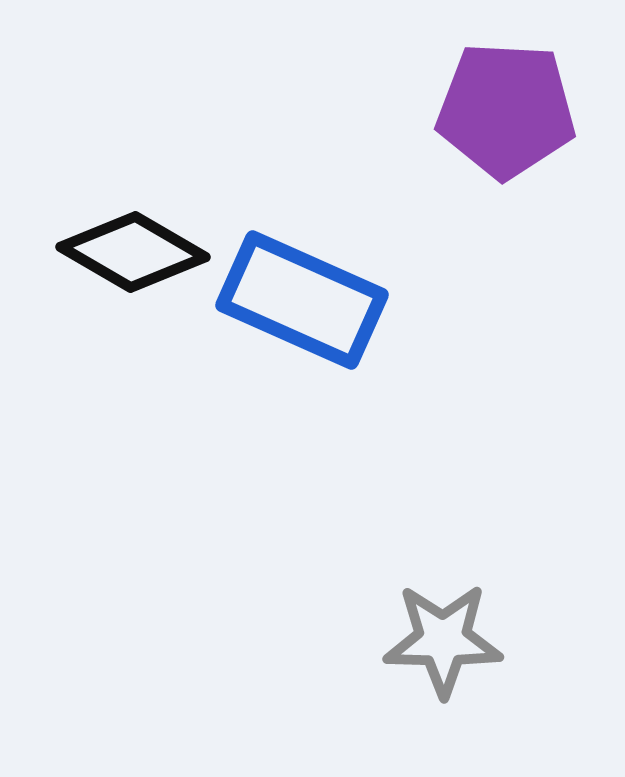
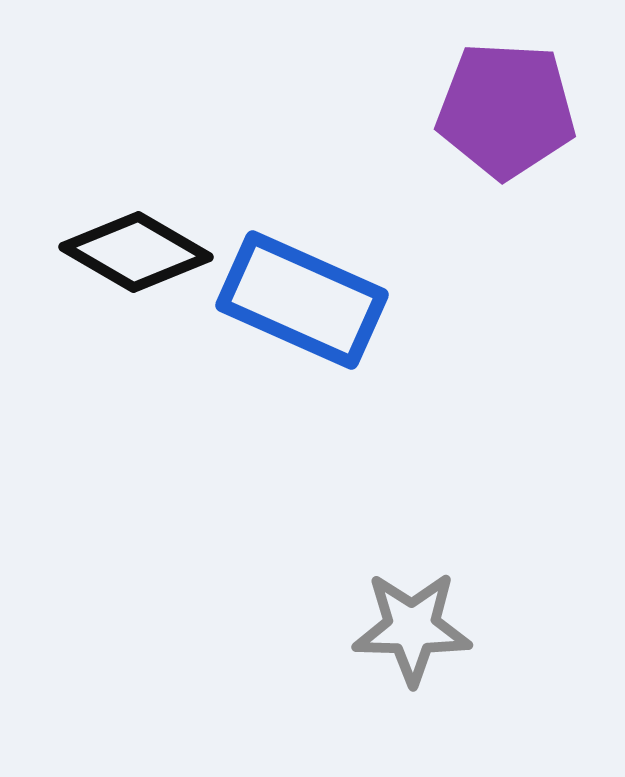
black diamond: moved 3 px right
gray star: moved 31 px left, 12 px up
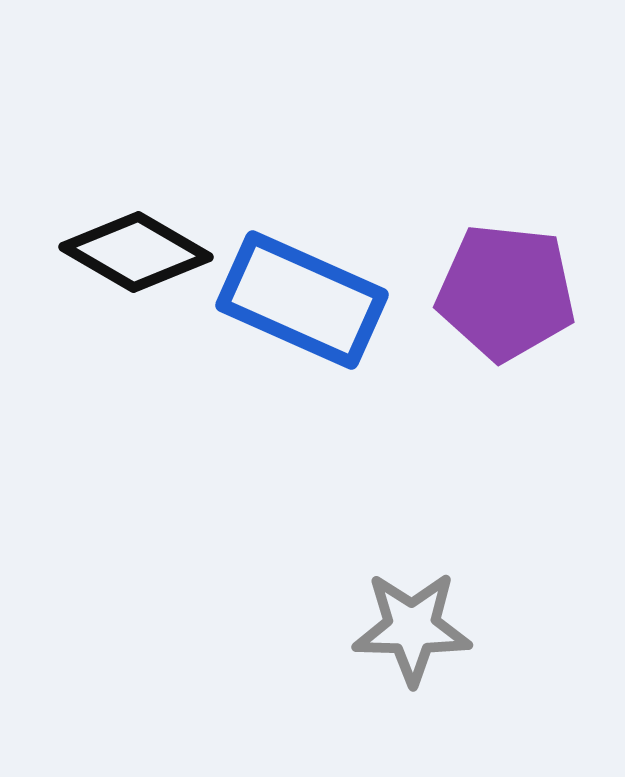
purple pentagon: moved 182 px down; rotated 3 degrees clockwise
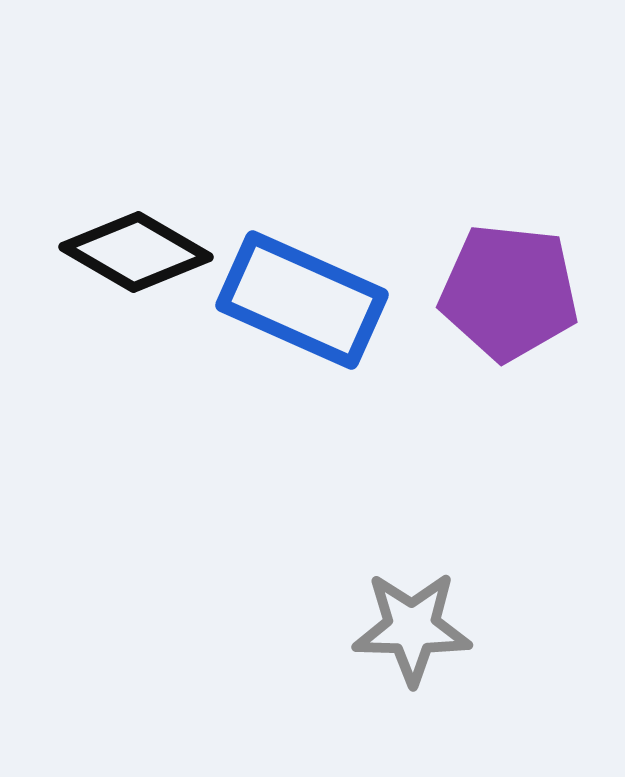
purple pentagon: moved 3 px right
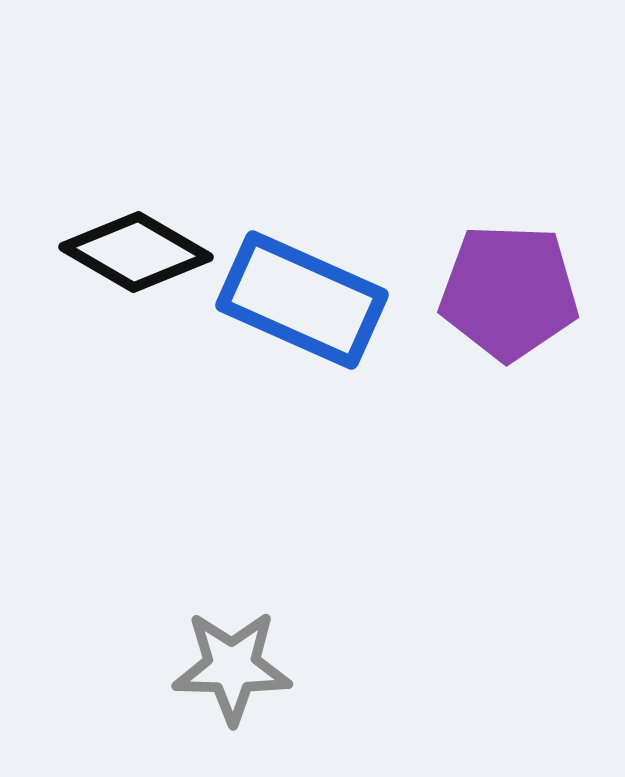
purple pentagon: rotated 4 degrees counterclockwise
gray star: moved 180 px left, 39 px down
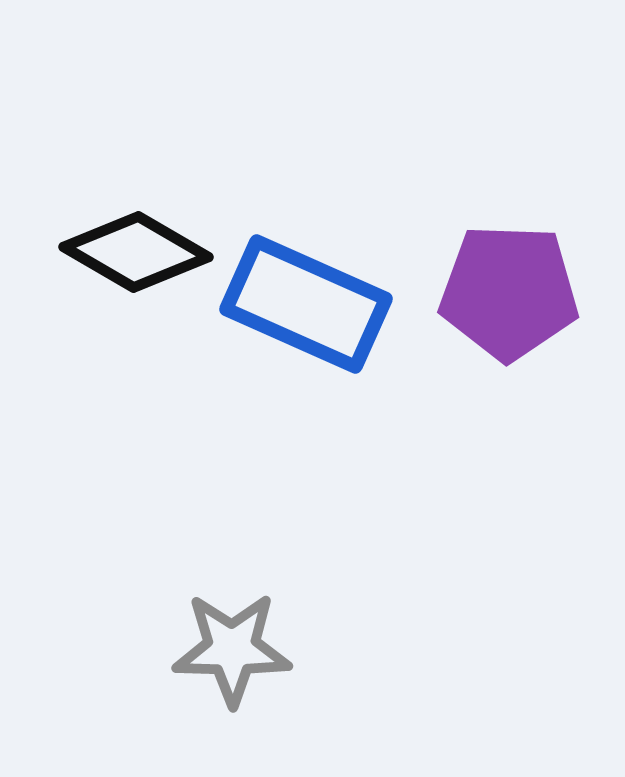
blue rectangle: moved 4 px right, 4 px down
gray star: moved 18 px up
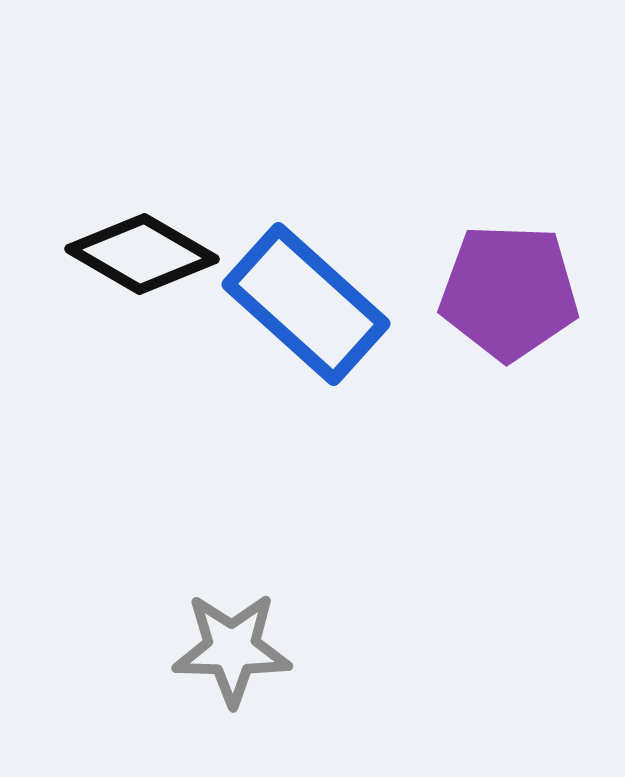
black diamond: moved 6 px right, 2 px down
blue rectangle: rotated 18 degrees clockwise
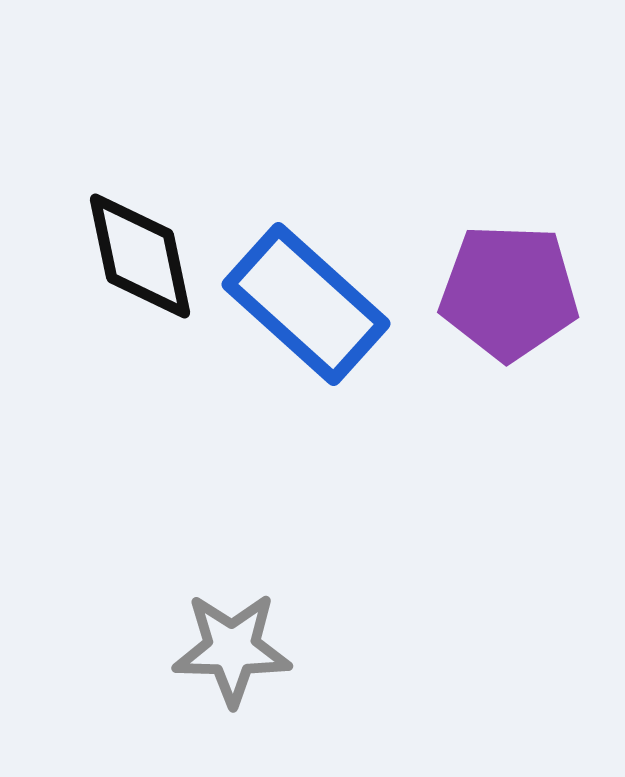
black diamond: moved 2 px left, 2 px down; rotated 48 degrees clockwise
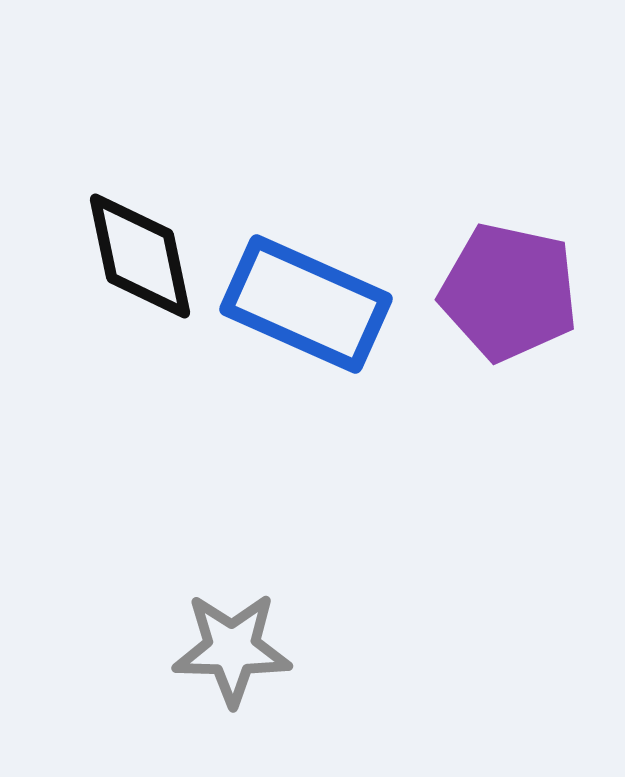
purple pentagon: rotated 10 degrees clockwise
blue rectangle: rotated 18 degrees counterclockwise
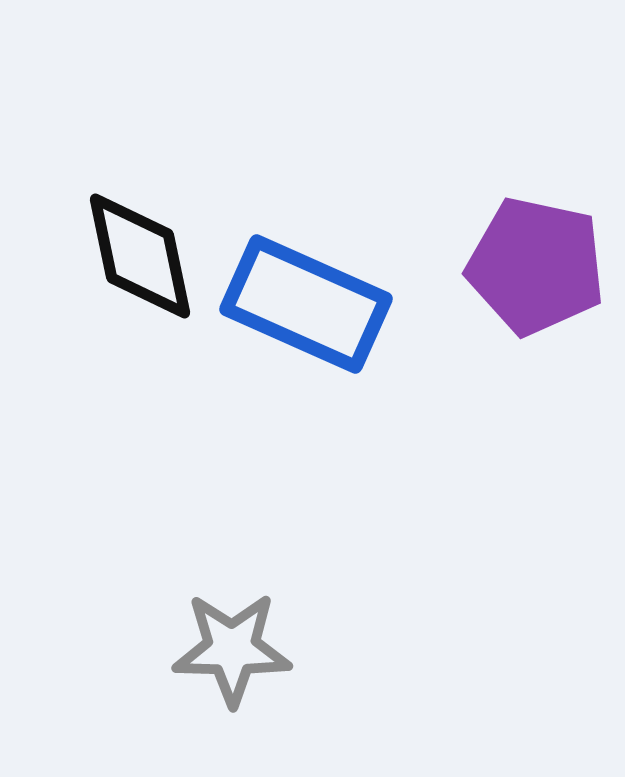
purple pentagon: moved 27 px right, 26 px up
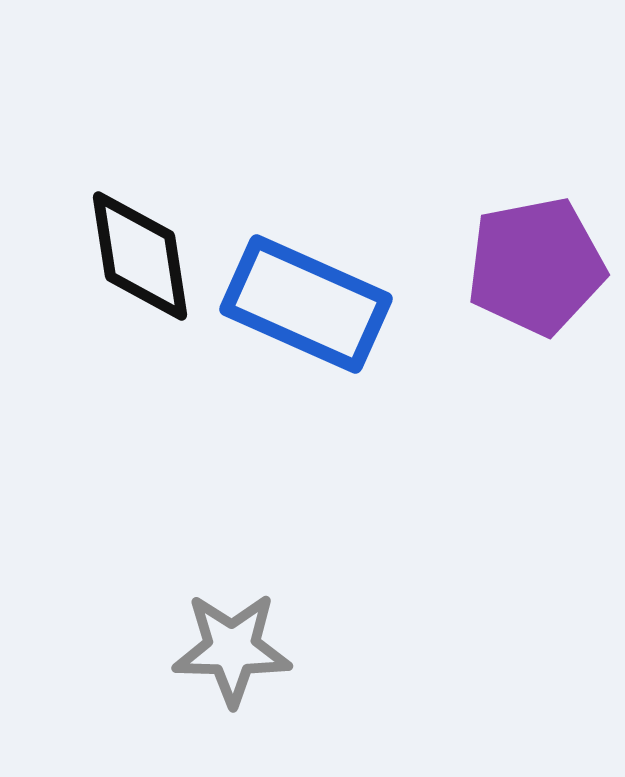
black diamond: rotated 3 degrees clockwise
purple pentagon: rotated 23 degrees counterclockwise
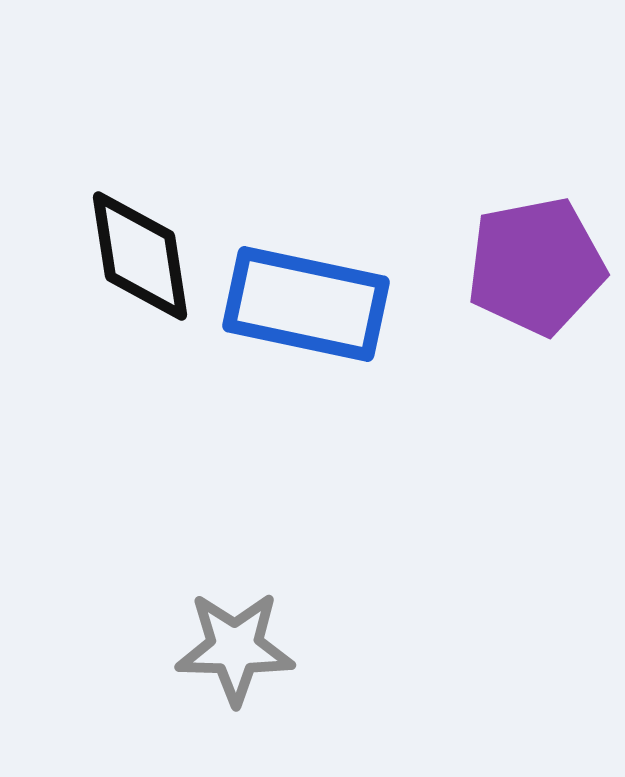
blue rectangle: rotated 12 degrees counterclockwise
gray star: moved 3 px right, 1 px up
